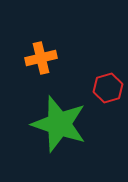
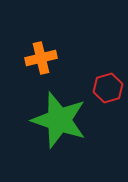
green star: moved 4 px up
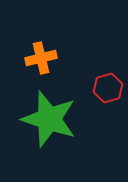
green star: moved 10 px left, 1 px up
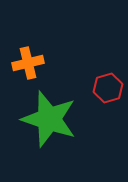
orange cross: moved 13 px left, 5 px down
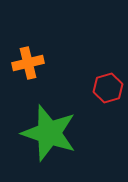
green star: moved 14 px down
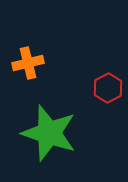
red hexagon: rotated 12 degrees counterclockwise
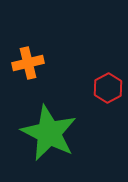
green star: rotated 8 degrees clockwise
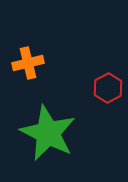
green star: moved 1 px left
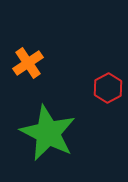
orange cross: rotated 20 degrees counterclockwise
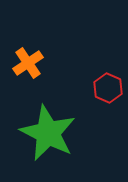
red hexagon: rotated 8 degrees counterclockwise
